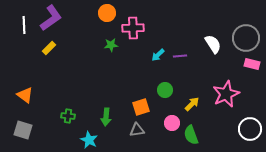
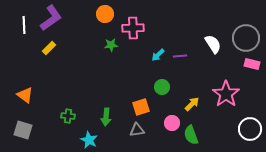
orange circle: moved 2 px left, 1 px down
green circle: moved 3 px left, 3 px up
pink star: rotated 12 degrees counterclockwise
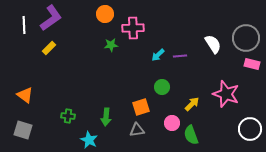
pink star: rotated 16 degrees counterclockwise
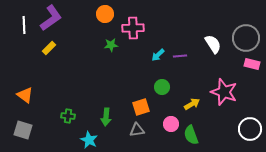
pink star: moved 2 px left, 2 px up
yellow arrow: rotated 14 degrees clockwise
pink circle: moved 1 px left, 1 px down
